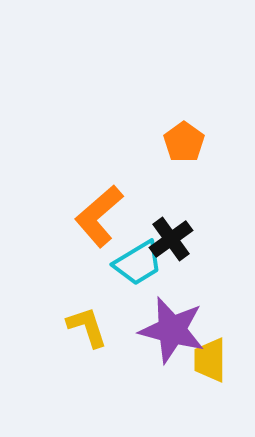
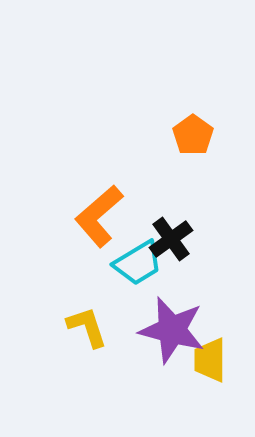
orange pentagon: moved 9 px right, 7 px up
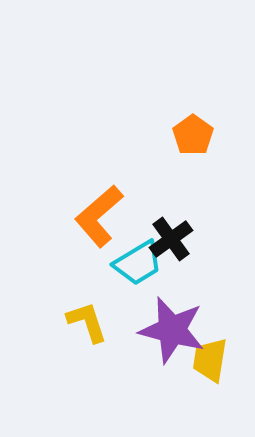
yellow L-shape: moved 5 px up
yellow trapezoid: rotated 9 degrees clockwise
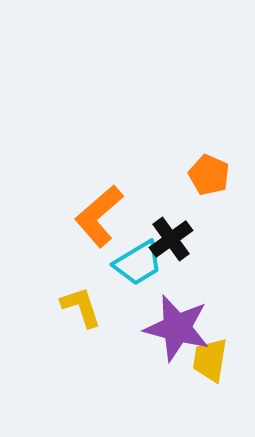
orange pentagon: moved 16 px right, 40 px down; rotated 12 degrees counterclockwise
yellow L-shape: moved 6 px left, 15 px up
purple star: moved 5 px right, 2 px up
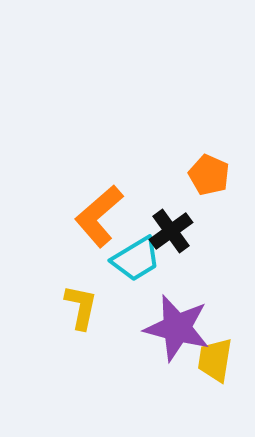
black cross: moved 8 px up
cyan trapezoid: moved 2 px left, 4 px up
yellow L-shape: rotated 30 degrees clockwise
yellow trapezoid: moved 5 px right
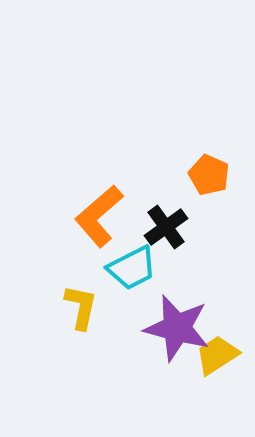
black cross: moved 5 px left, 4 px up
cyan trapezoid: moved 4 px left, 9 px down; rotated 4 degrees clockwise
yellow trapezoid: moved 2 px right, 5 px up; rotated 48 degrees clockwise
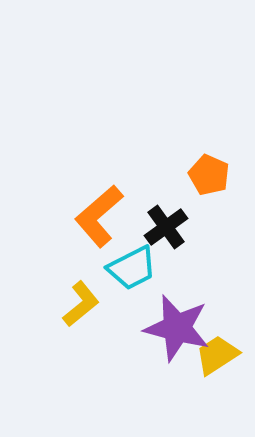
yellow L-shape: moved 3 px up; rotated 39 degrees clockwise
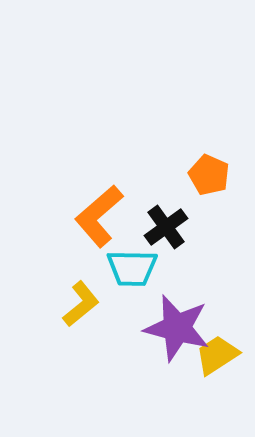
cyan trapezoid: rotated 28 degrees clockwise
